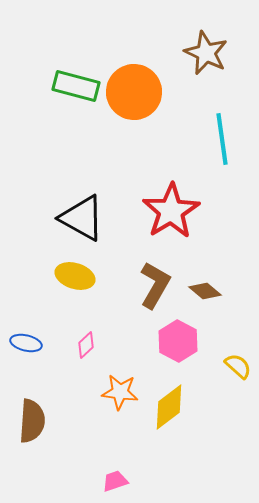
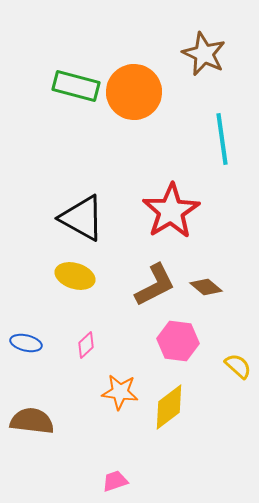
brown star: moved 2 px left, 1 px down
brown L-shape: rotated 33 degrees clockwise
brown diamond: moved 1 px right, 4 px up
pink hexagon: rotated 21 degrees counterclockwise
brown semicircle: rotated 87 degrees counterclockwise
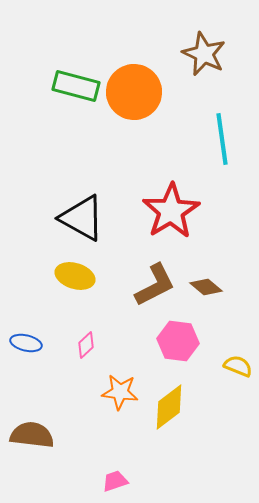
yellow semicircle: rotated 20 degrees counterclockwise
brown semicircle: moved 14 px down
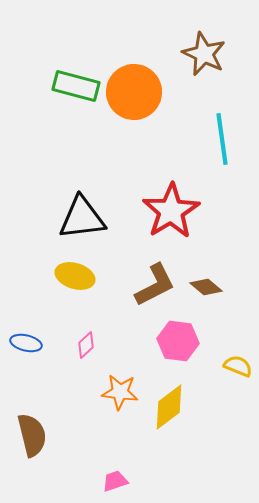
black triangle: rotated 36 degrees counterclockwise
brown semicircle: rotated 69 degrees clockwise
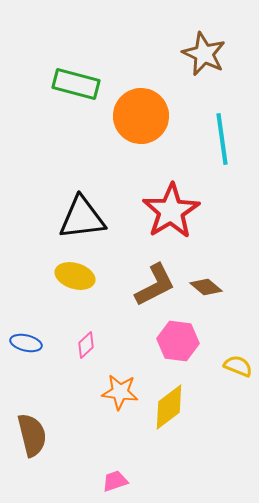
green rectangle: moved 2 px up
orange circle: moved 7 px right, 24 px down
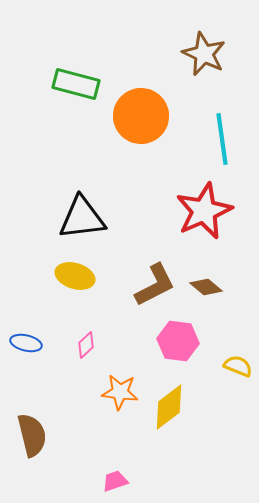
red star: moved 33 px right; rotated 8 degrees clockwise
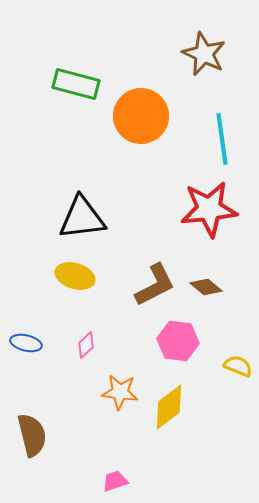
red star: moved 5 px right, 2 px up; rotated 18 degrees clockwise
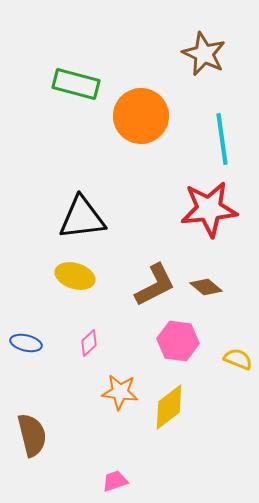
pink diamond: moved 3 px right, 2 px up
yellow semicircle: moved 7 px up
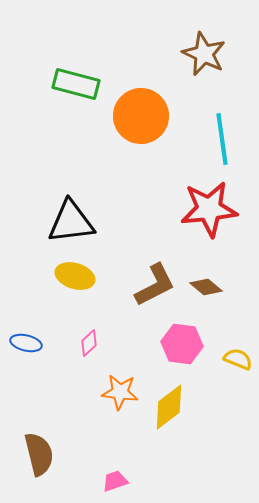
black triangle: moved 11 px left, 4 px down
pink hexagon: moved 4 px right, 3 px down
brown semicircle: moved 7 px right, 19 px down
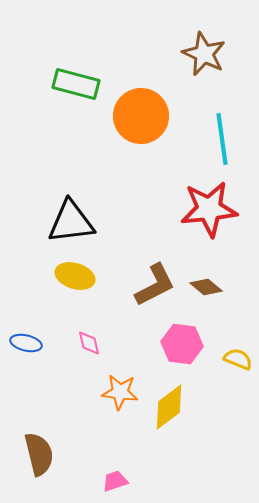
pink diamond: rotated 60 degrees counterclockwise
